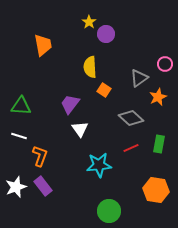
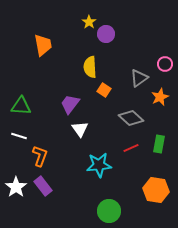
orange star: moved 2 px right
white star: rotated 15 degrees counterclockwise
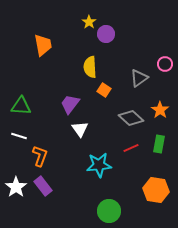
orange star: moved 13 px down; rotated 12 degrees counterclockwise
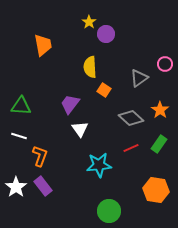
green rectangle: rotated 24 degrees clockwise
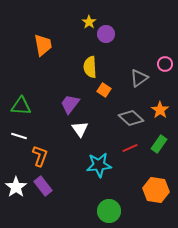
red line: moved 1 px left
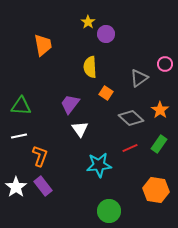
yellow star: moved 1 px left
orange square: moved 2 px right, 3 px down
white line: rotated 28 degrees counterclockwise
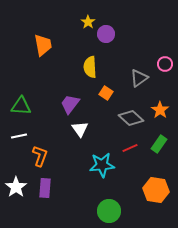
cyan star: moved 3 px right
purple rectangle: moved 2 px right, 2 px down; rotated 42 degrees clockwise
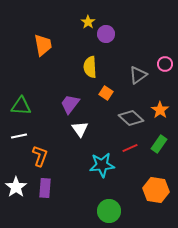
gray triangle: moved 1 px left, 3 px up
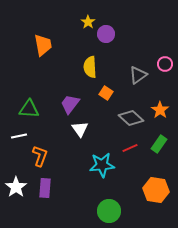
green triangle: moved 8 px right, 3 px down
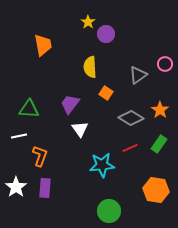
gray diamond: rotated 10 degrees counterclockwise
